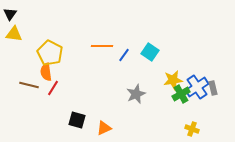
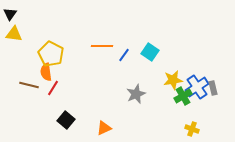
yellow pentagon: moved 1 px right, 1 px down
green cross: moved 2 px right, 2 px down
black square: moved 11 px left; rotated 24 degrees clockwise
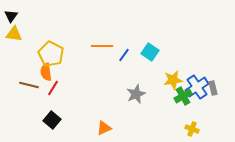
black triangle: moved 1 px right, 2 px down
black square: moved 14 px left
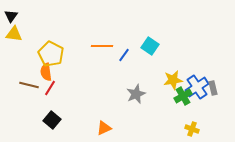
cyan square: moved 6 px up
red line: moved 3 px left
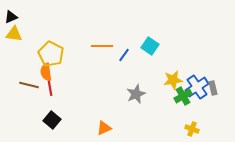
black triangle: moved 1 px down; rotated 32 degrees clockwise
red line: rotated 42 degrees counterclockwise
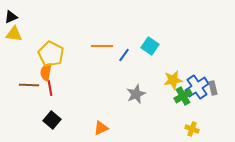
orange semicircle: rotated 18 degrees clockwise
brown line: rotated 12 degrees counterclockwise
orange triangle: moved 3 px left
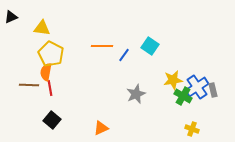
yellow triangle: moved 28 px right, 6 px up
gray rectangle: moved 2 px down
green cross: rotated 30 degrees counterclockwise
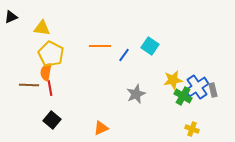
orange line: moved 2 px left
